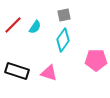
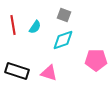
gray square: rotated 32 degrees clockwise
red line: rotated 54 degrees counterclockwise
cyan diamond: rotated 35 degrees clockwise
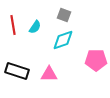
pink triangle: moved 1 px down; rotated 18 degrees counterclockwise
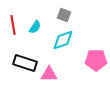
black rectangle: moved 8 px right, 8 px up
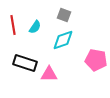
pink pentagon: rotated 10 degrees clockwise
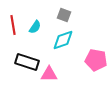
black rectangle: moved 2 px right, 1 px up
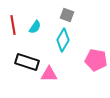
gray square: moved 3 px right
cyan diamond: rotated 40 degrees counterclockwise
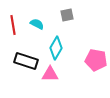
gray square: rotated 32 degrees counterclockwise
cyan semicircle: moved 2 px right, 3 px up; rotated 96 degrees counterclockwise
cyan diamond: moved 7 px left, 8 px down
black rectangle: moved 1 px left, 1 px up
pink triangle: moved 1 px right
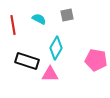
cyan semicircle: moved 2 px right, 5 px up
black rectangle: moved 1 px right
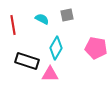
cyan semicircle: moved 3 px right
pink pentagon: moved 12 px up
